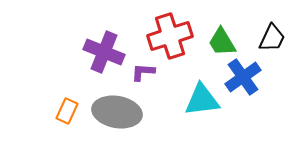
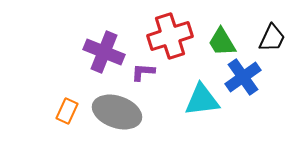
gray ellipse: rotated 9 degrees clockwise
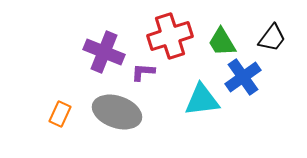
black trapezoid: rotated 12 degrees clockwise
orange rectangle: moved 7 px left, 3 px down
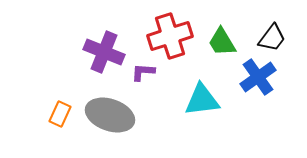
blue cross: moved 15 px right
gray ellipse: moved 7 px left, 3 px down
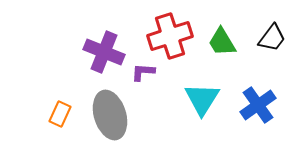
blue cross: moved 28 px down
cyan triangle: moved 1 px up; rotated 51 degrees counterclockwise
gray ellipse: rotated 54 degrees clockwise
